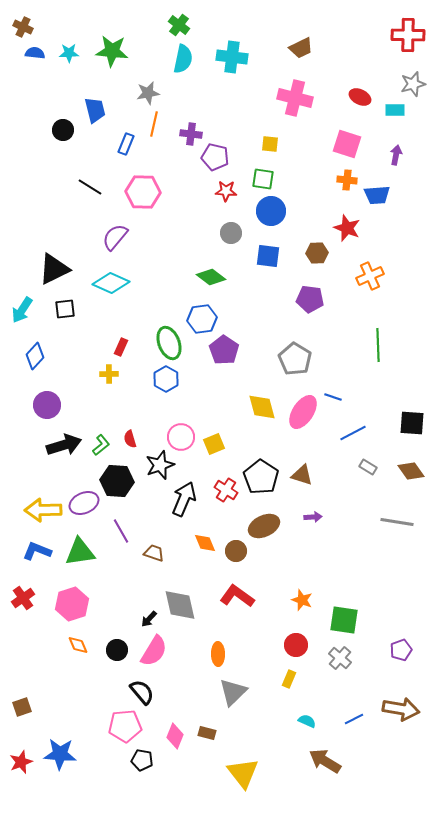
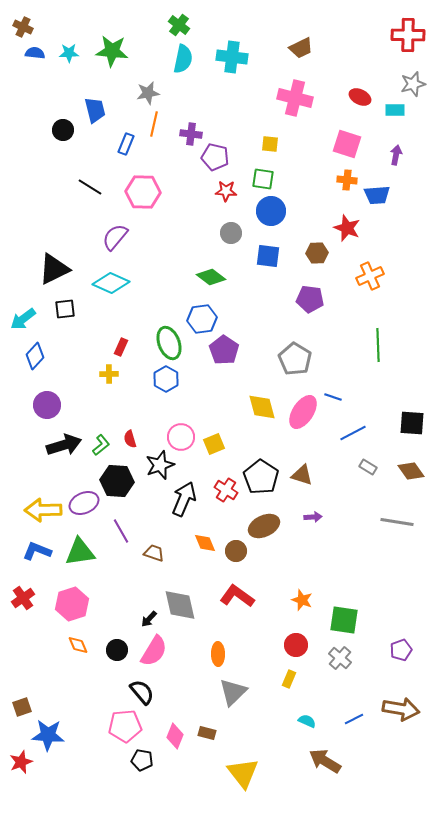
cyan arrow at (22, 310): moved 1 px right, 9 px down; rotated 20 degrees clockwise
blue star at (60, 754): moved 12 px left, 19 px up
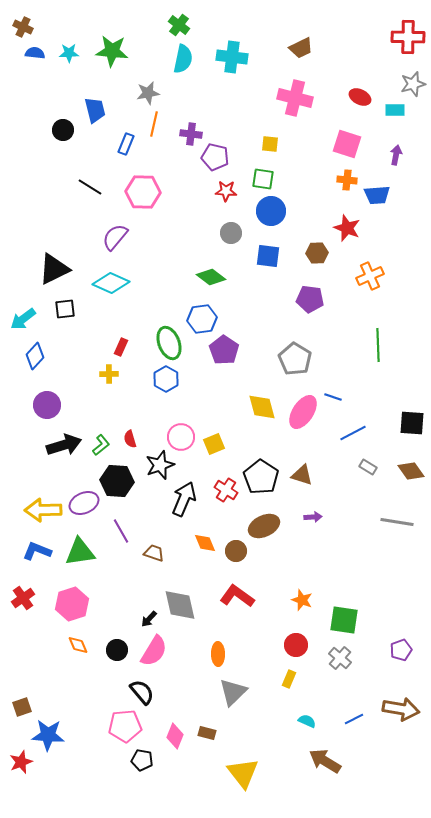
red cross at (408, 35): moved 2 px down
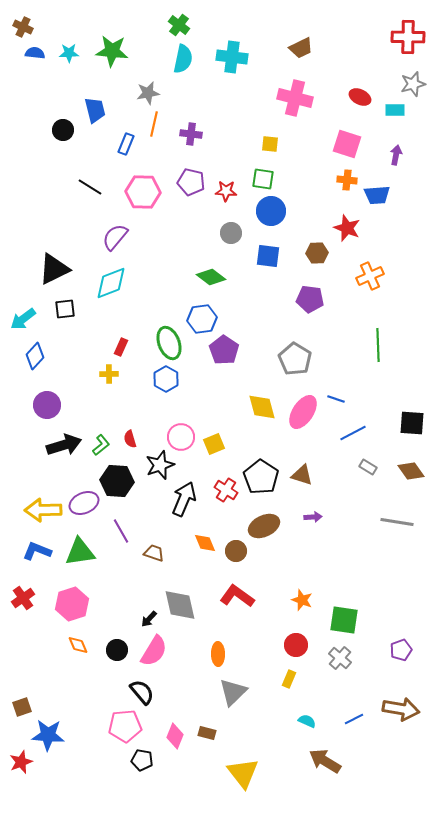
purple pentagon at (215, 157): moved 24 px left, 25 px down
cyan diamond at (111, 283): rotated 45 degrees counterclockwise
blue line at (333, 397): moved 3 px right, 2 px down
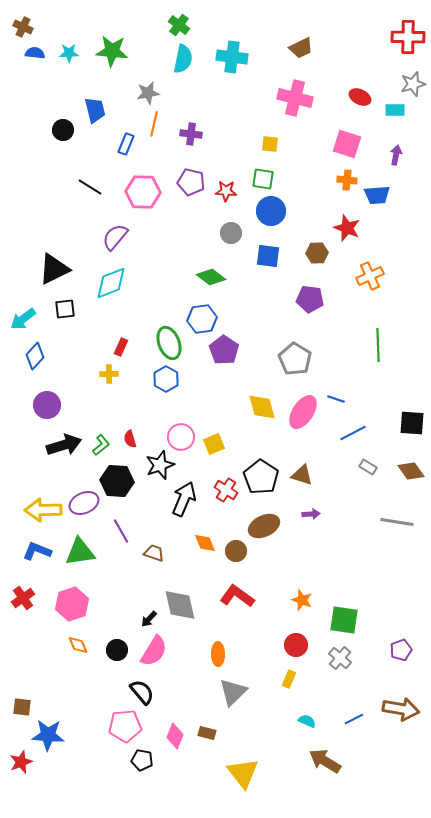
purple arrow at (313, 517): moved 2 px left, 3 px up
brown square at (22, 707): rotated 24 degrees clockwise
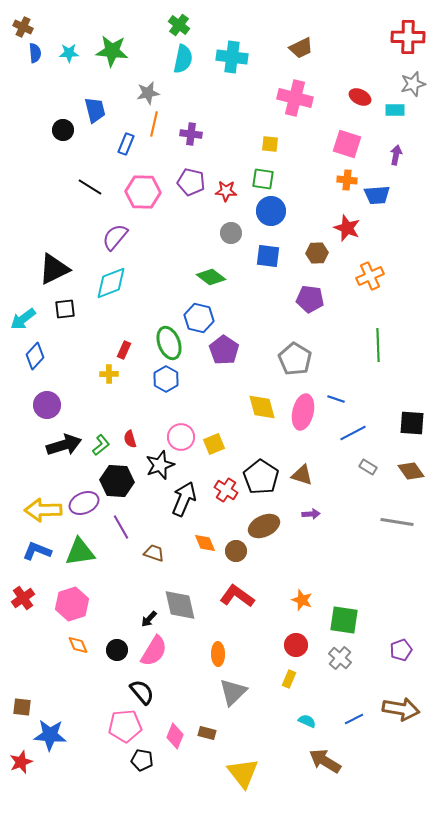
blue semicircle at (35, 53): rotated 78 degrees clockwise
blue hexagon at (202, 319): moved 3 px left, 1 px up; rotated 20 degrees clockwise
red rectangle at (121, 347): moved 3 px right, 3 px down
pink ellipse at (303, 412): rotated 20 degrees counterclockwise
purple line at (121, 531): moved 4 px up
blue star at (48, 735): moved 2 px right
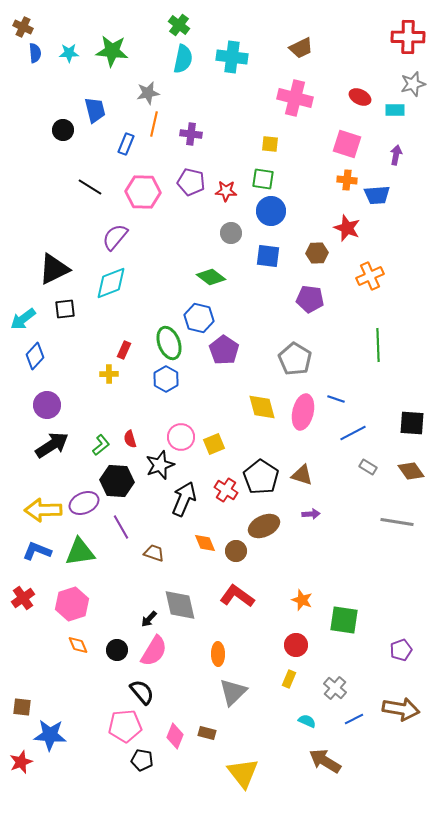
black arrow at (64, 445): moved 12 px left; rotated 16 degrees counterclockwise
gray cross at (340, 658): moved 5 px left, 30 px down
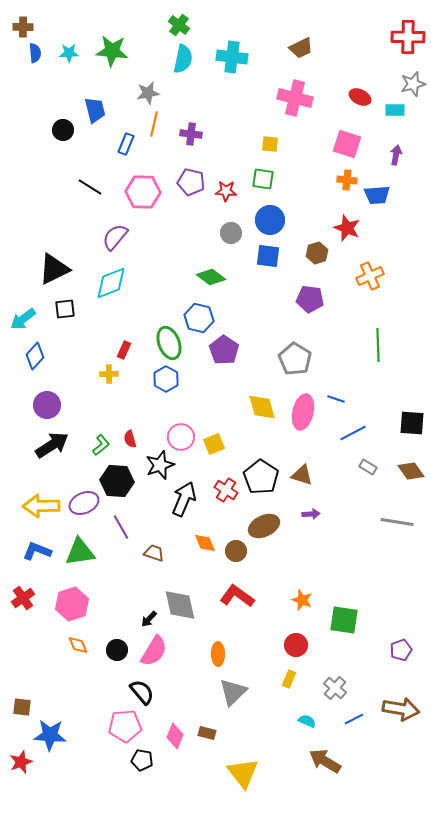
brown cross at (23, 27): rotated 24 degrees counterclockwise
blue circle at (271, 211): moved 1 px left, 9 px down
brown hexagon at (317, 253): rotated 15 degrees counterclockwise
yellow arrow at (43, 510): moved 2 px left, 4 px up
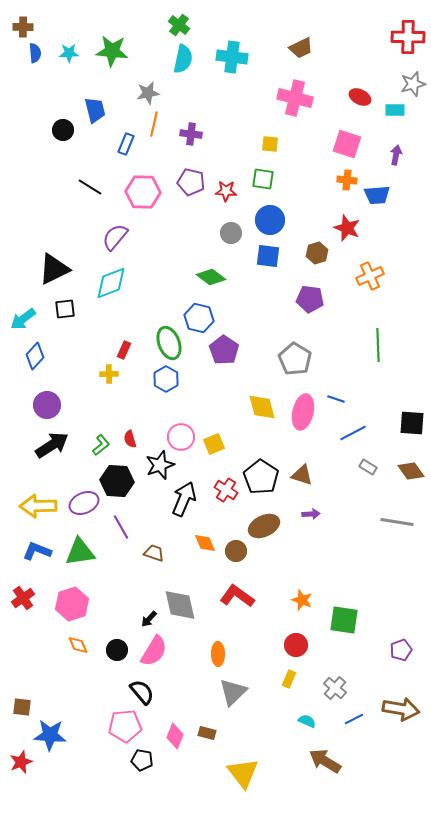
yellow arrow at (41, 506): moved 3 px left
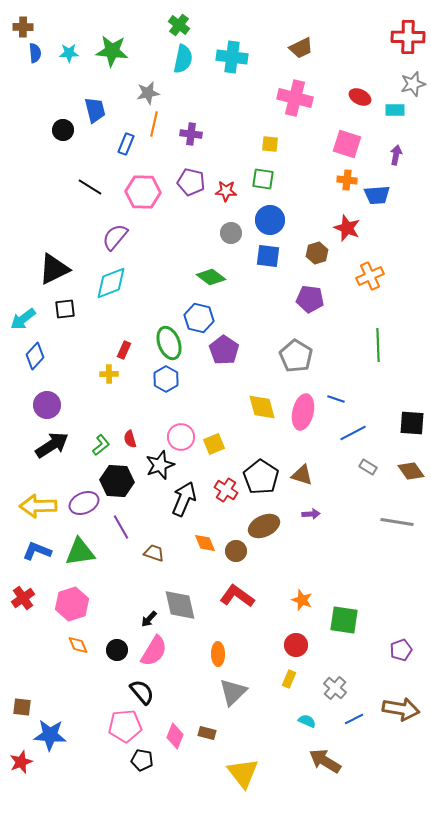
gray pentagon at (295, 359): moved 1 px right, 3 px up
